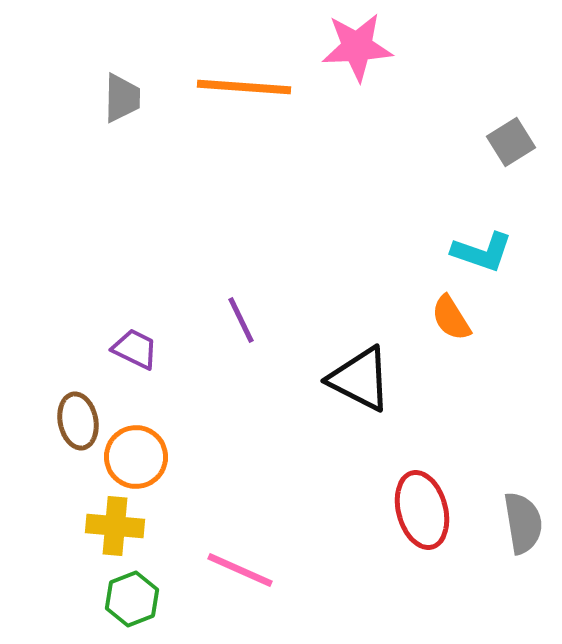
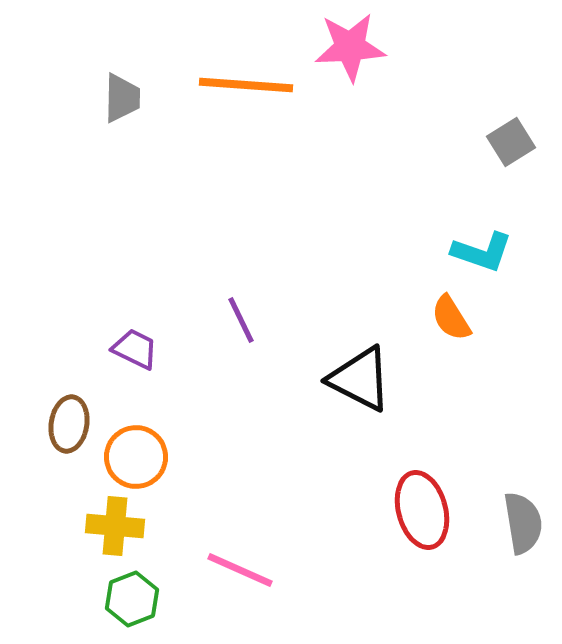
pink star: moved 7 px left
orange line: moved 2 px right, 2 px up
brown ellipse: moved 9 px left, 3 px down; rotated 20 degrees clockwise
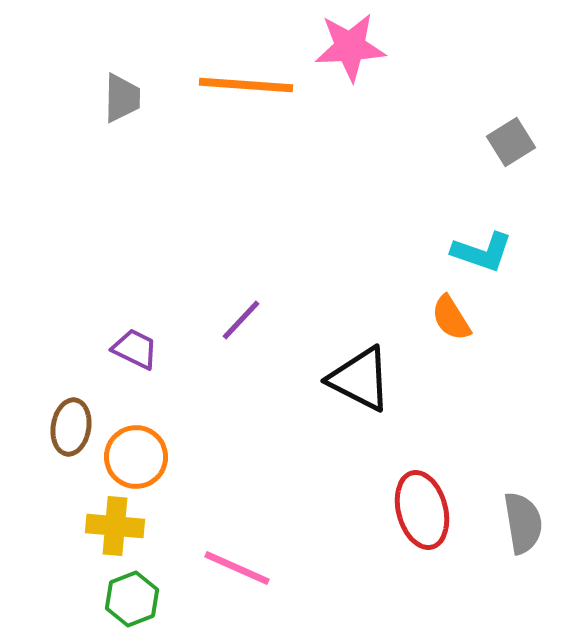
purple line: rotated 69 degrees clockwise
brown ellipse: moved 2 px right, 3 px down
pink line: moved 3 px left, 2 px up
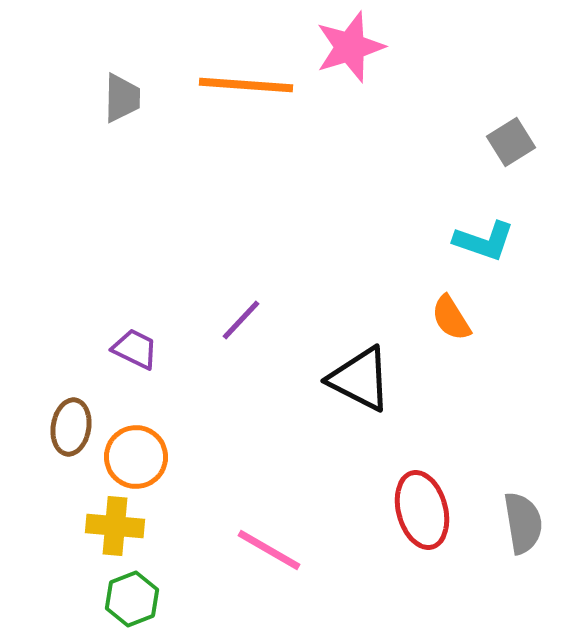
pink star: rotated 14 degrees counterclockwise
cyan L-shape: moved 2 px right, 11 px up
pink line: moved 32 px right, 18 px up; rotated 6 degrees clockwise
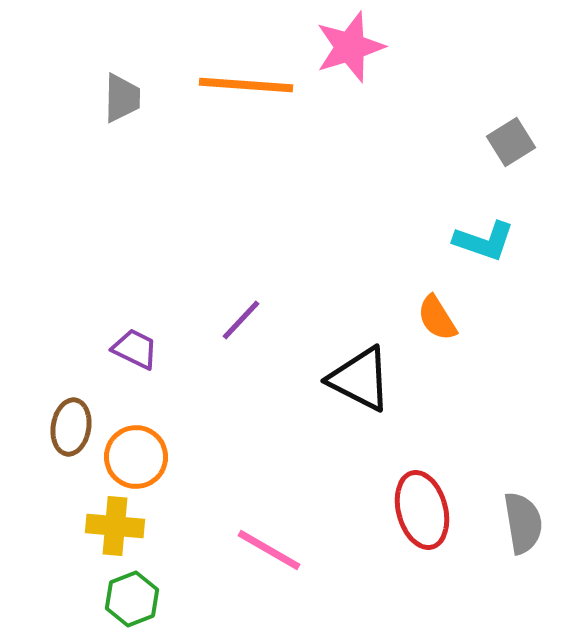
orange semicircle: moved 14 px left
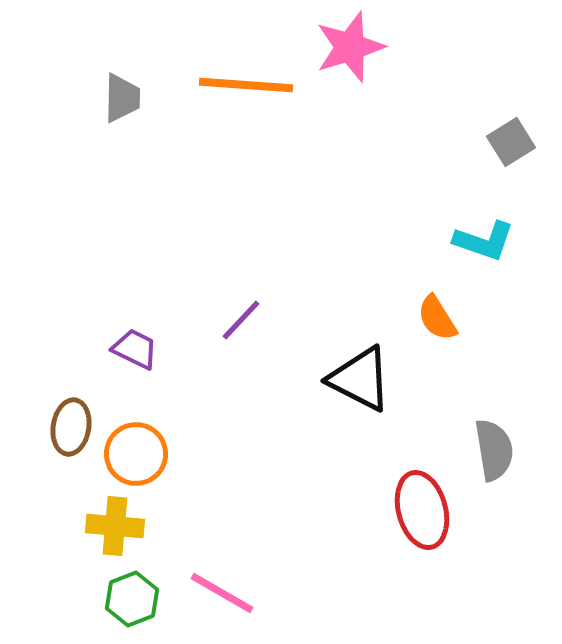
orange circle: moved 3 px up
gray semicircle: moved 29 px left, 73 px up
pink line: moved 47 px left, 43 px down
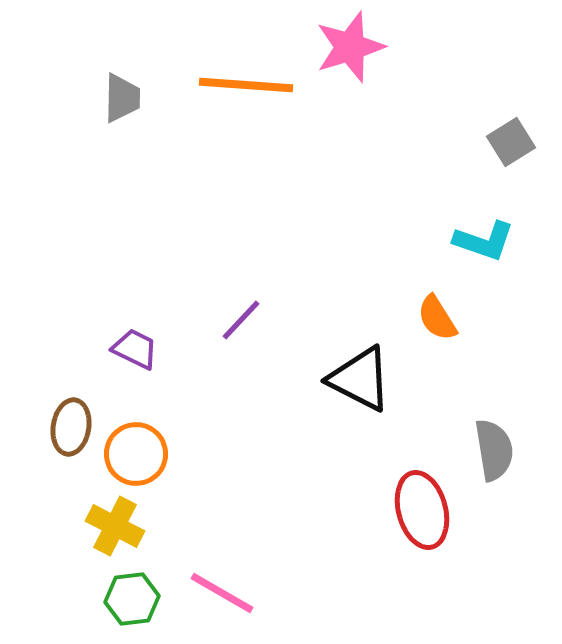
yellow cross: rotated 22 degrees clockwise
green hexagon: rotated 14 degrees clockwise
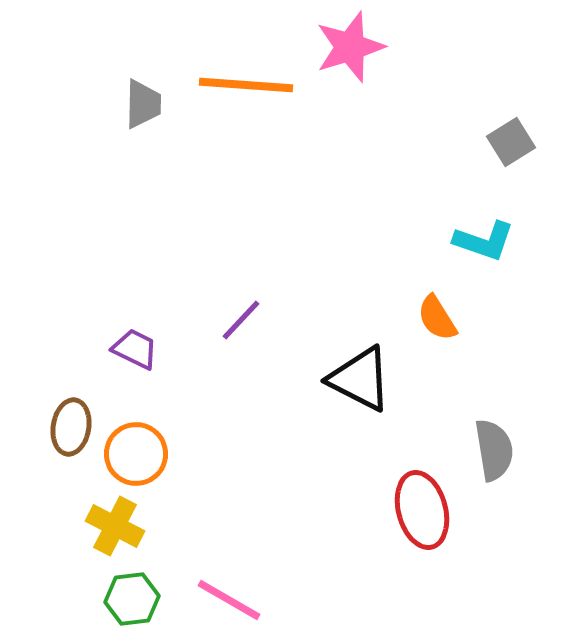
gray trapezoid: moved 21 px right, 6 px down
pink line: moved 7 px right, 7 px down
